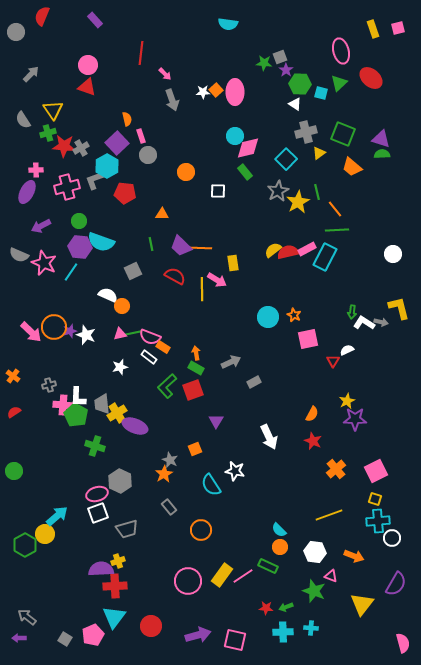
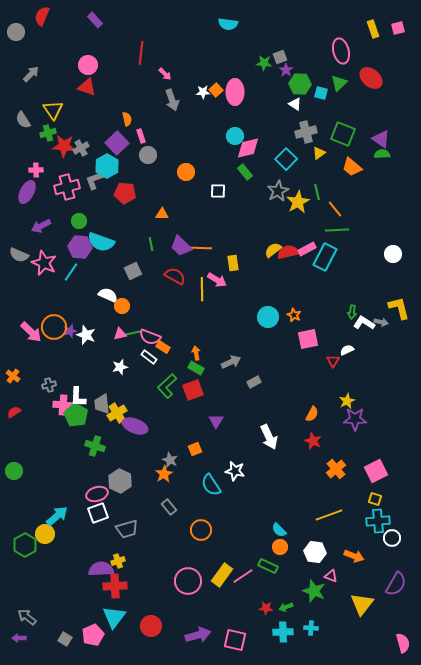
purple triangle at (381, 139): rotated 18 degrees clockwise
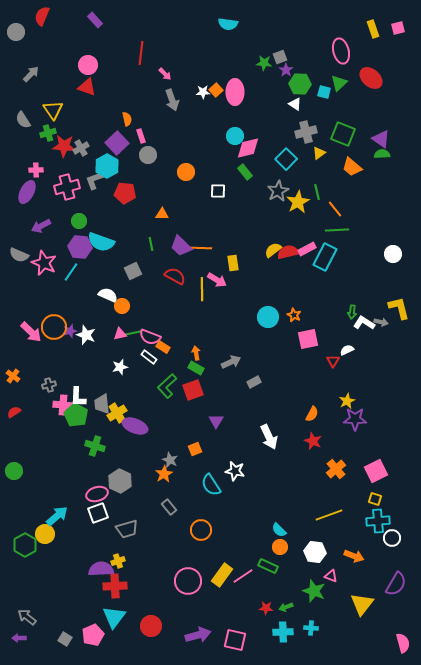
cyan square at (321, 93): moved 3 px right, 1 px up
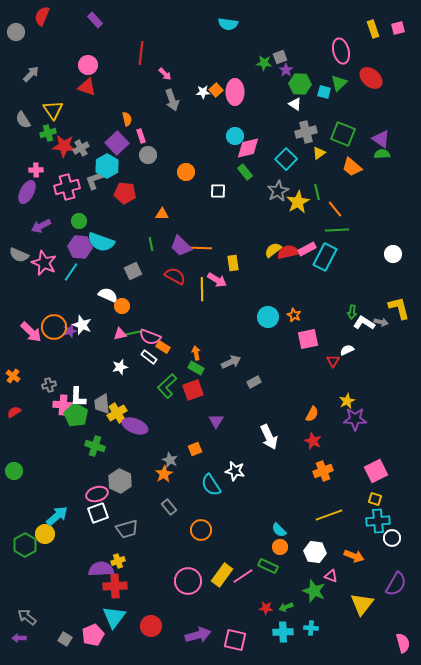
white star at (86, 335): moved 4 px left, 10 px up
orange cross at (336, 469): moved 13 px left, 2 px down; rotated 18 degrees clockwise
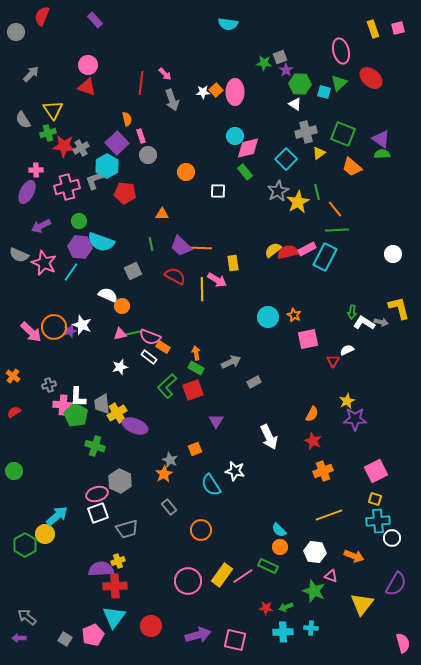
red line at (141, 53): moved 30 px down
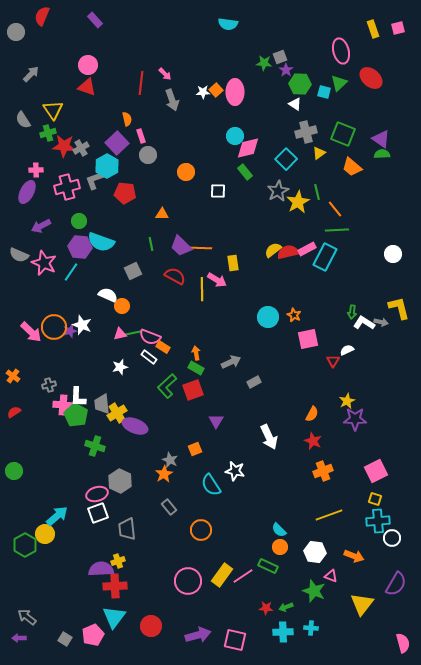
gray trapezoid at (127, 529): rotated 100 degrees clockwise
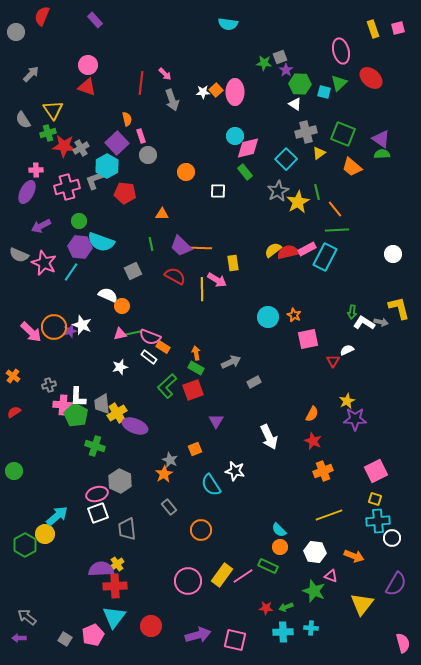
yellow cross at (118, 561): moved 1 px left, 3 px down; rotated 16 degrees counterclockwise
